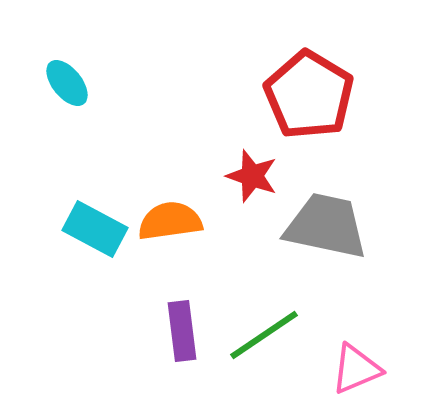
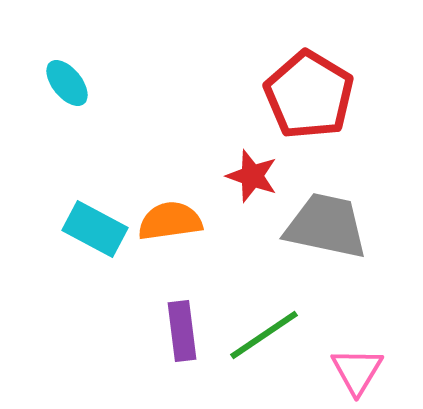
pink triangle: moved 1 px right, 2 px down; rotated 36 degrees counterclockwise
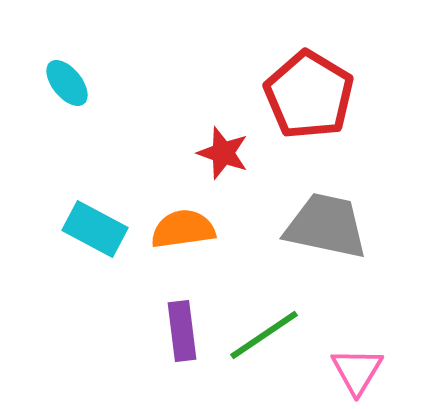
red star: moved 29 px left, 23 px up
orange semicircle: moved 13 px right, 8 px down
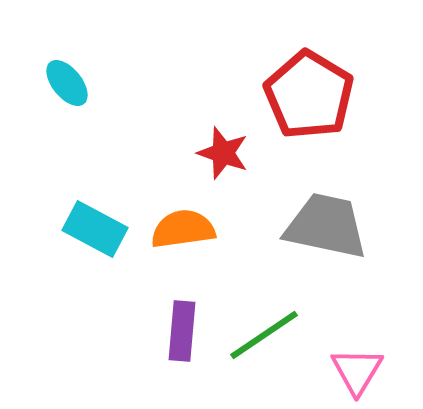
purple rectangle: rotated 12 degrees clockwise
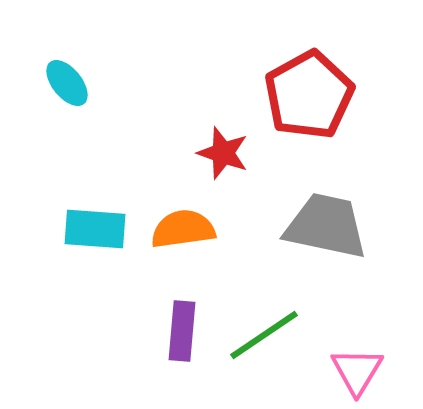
red pentagon: rotated 12 degrees clockwise
cyan rectangle: rotated 24 degrees counterclockwise
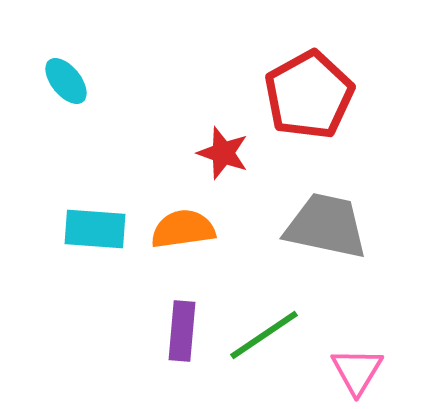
cyan ellipse: moved 1 px left, 2 px up
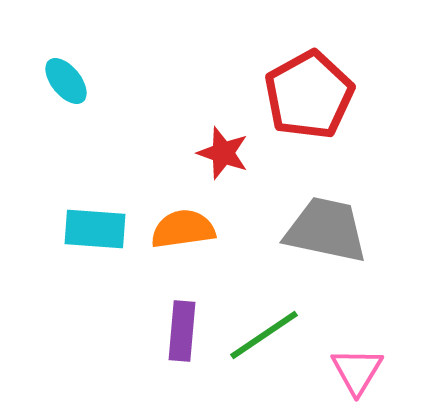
gray trapezoid: moved 4 px down
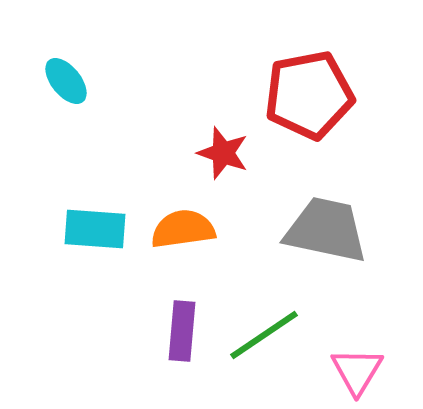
red pentagon: rotated 18 degrees clockwise
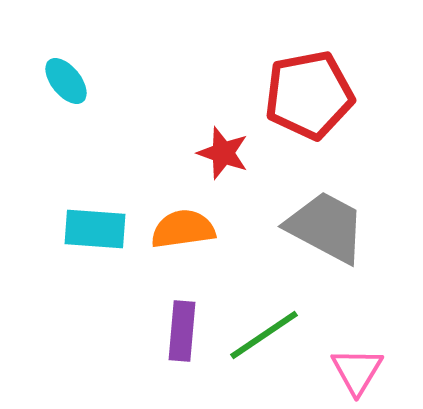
gray trapezoid: moved 3 px up; rotated 16 degrees clockwise
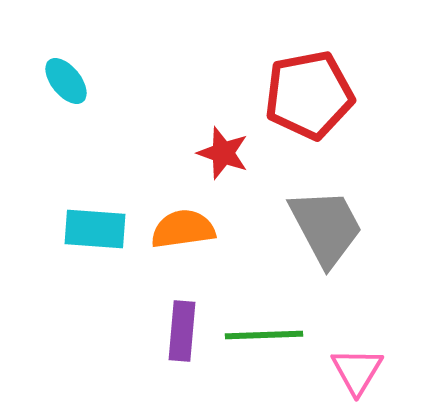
gray trapezoid: rotated 34 degrees clockwise
green line: rotated 32 degrees clockwise
